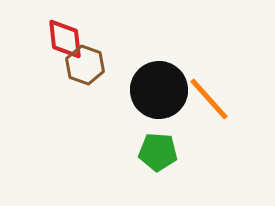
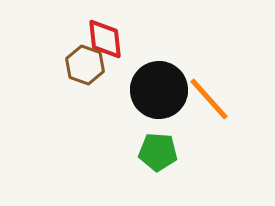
red diamond: moved 40 px right
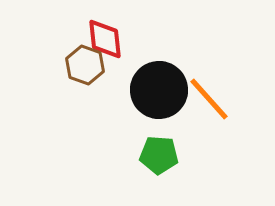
green pentagon: moved 1 px right, 3 px down
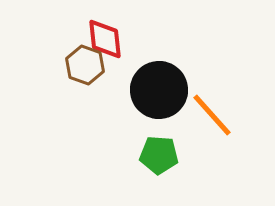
orange line: moved 3 px right, 16 px down
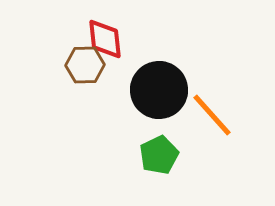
brown hexagon: rotated 21 degrees counterclockwise
green pentagon: rotated 30 degrees counterclockwise
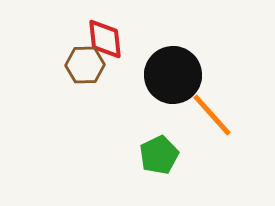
black circle: moved 14 px right, 15 px up
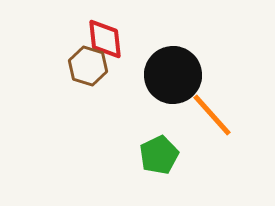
brown hexagon: moved 3 px right, 1 px down; rotated 18 degrees clockwise
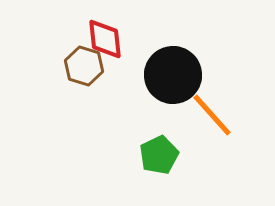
brown hexagon: moved 4 px left
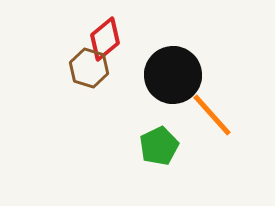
red diamond: rotated 57 degrees clockwise
brown hexagon: moved 5 px right, 2 px down
green pentagon: moved 9 px up
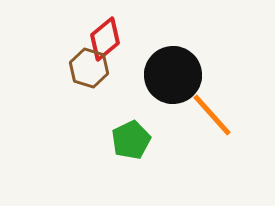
green pentagon: moved 28 px left, 6 px up
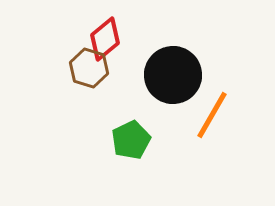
orange line: rotated 72 degrees clockwise
